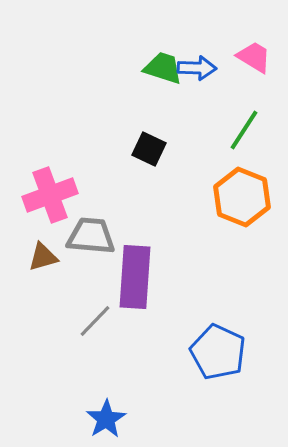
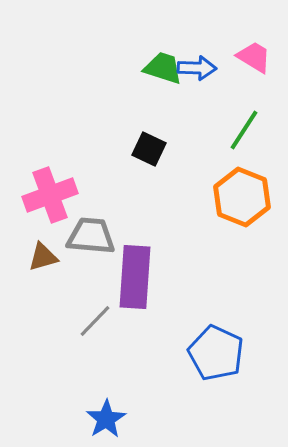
blue pentagon: moved 2 px left, 1 px down
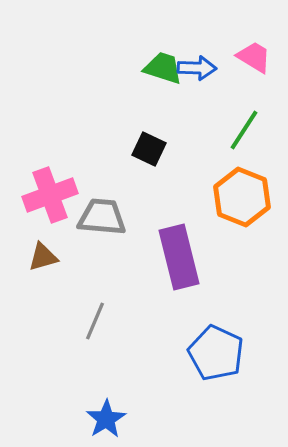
gray trapezoid: moved 11 px right, 19 px up
purple rectangle: moved 44 px right, 20 px up; rotated 18 degrees counterclockwise
gray line: rotated 21 degrees counterclockwise
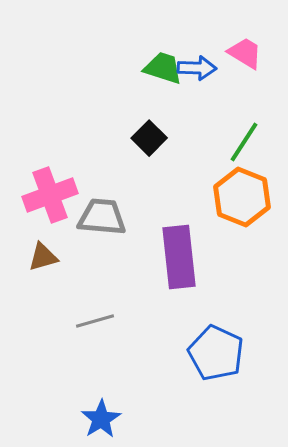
pink trapezoid: moved 9 px left, 4 px up
green line: moved 12 px down
black square: moved 11 px up; rotated 20 degrees clockwise
purple rectangle: rotated 8 degrees clockwise
gray line: rotated 51 degrees clockwise
blue star: moved 5 px left
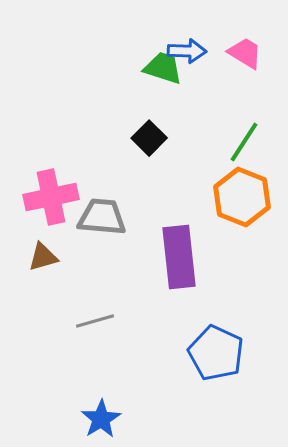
blue arrow: moved 10 px left, 17 px up
pink cross: moved 1 px right, 2 px down; rotated 8 degrees clockwise
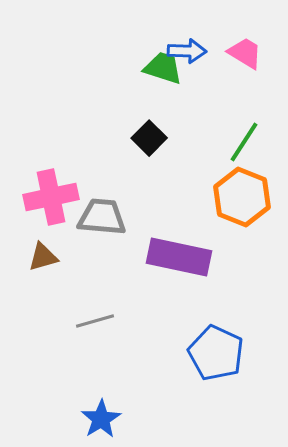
purple rectangle: rotated 72 degrees counterclockwise
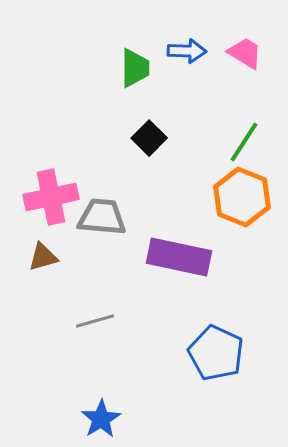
green trapezoid: moved 28 px left; rotated 72 degrees clockwise
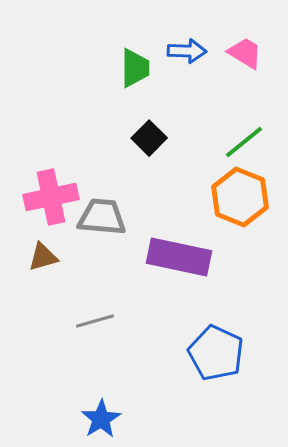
green line: rotated 18 degrees clockwise
orange hexagon: moved 2 px left
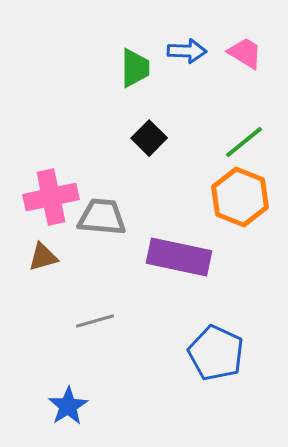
blue star: moved 33 px left, 13 px up
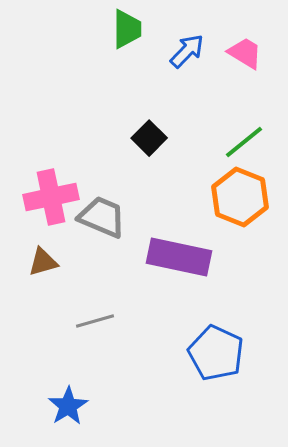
blue arrow: rotated 48 degrees counterclockwise
green trapezoid: moved 8 px left, 39 px up
gray trapezoid: rotated 18 degrees clockwise
brown triangle: moved 5 px down
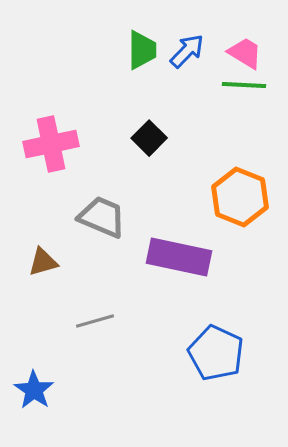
green trapezoid: moved 15 px right, 21 px down
green line: moved 57 px up; rotated 42 degrees clockwise
pink cross: moved 53 px up
blue star: moved 34 px left, 16 px up; rotated 6 degrees counterclockwise
